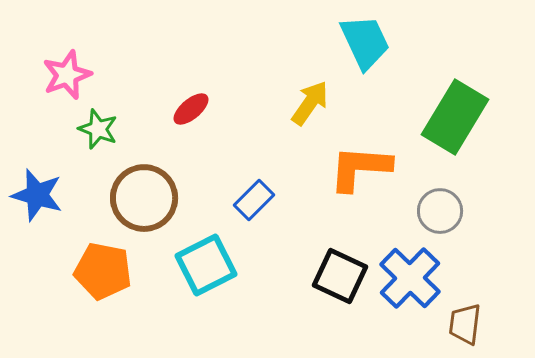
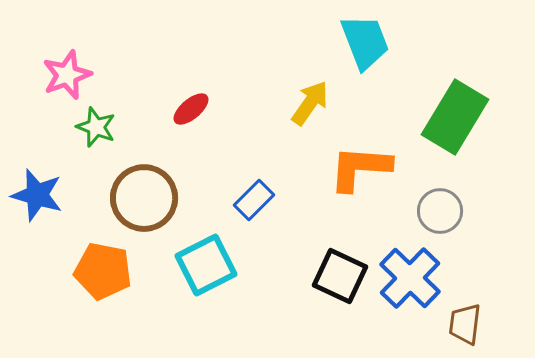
cyan trapezoid: rotated 4 degrees clockwise
green star: moved 2 px left, 2 px up
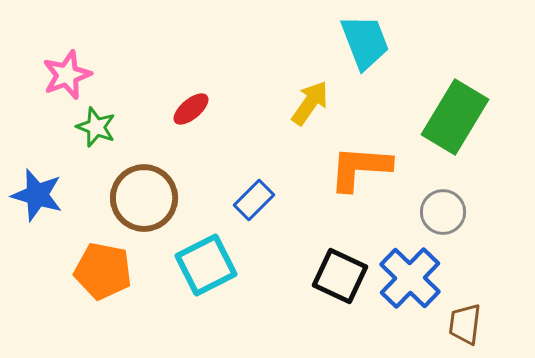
gray circle: moved 3 px right, 1 px down
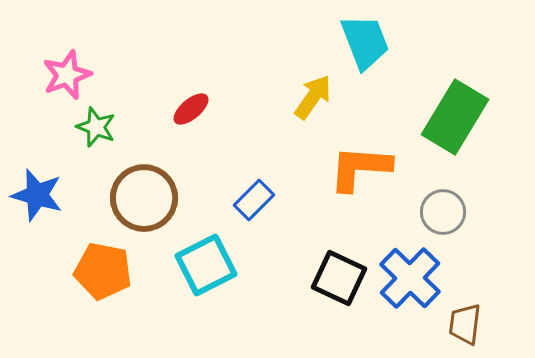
yellow arrow: moved 3 px right, 6 px up
black square: moved 1 px left, 2 px down
